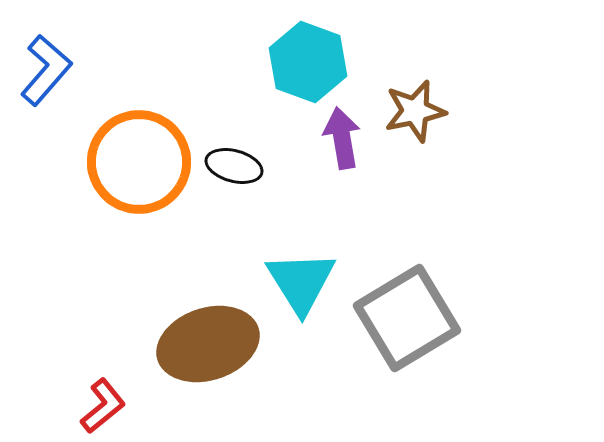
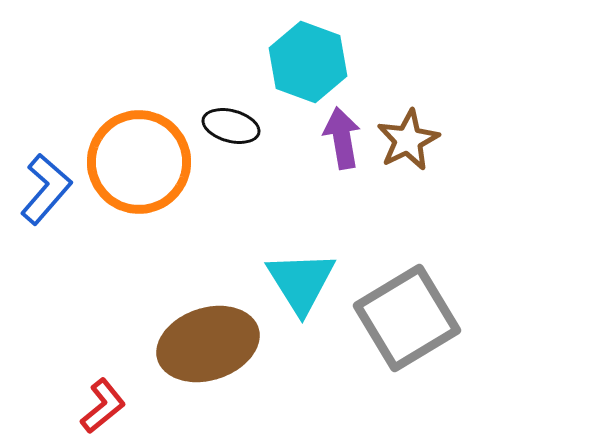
blue L-shape: moved 119 px down
brown star: moved 7 px left, 29 px down; rotated 14 degrees counterclockwise
black ellipse: moved 3 px left, 40 px up
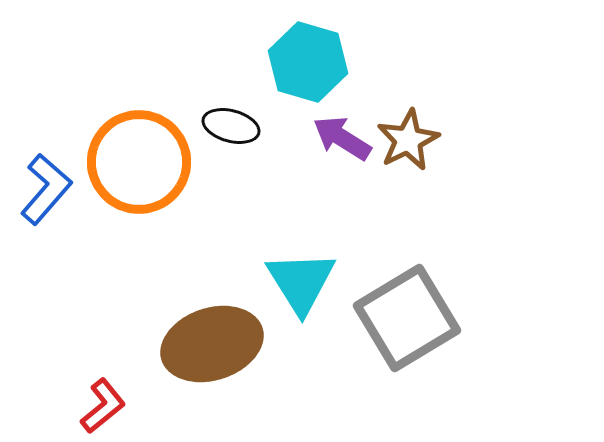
cyan hexagon: rotated 4 degrees counterclockwise
purple arrow: rotated 48 degrees counterclockwise
brown ellipse: moved 4 px right
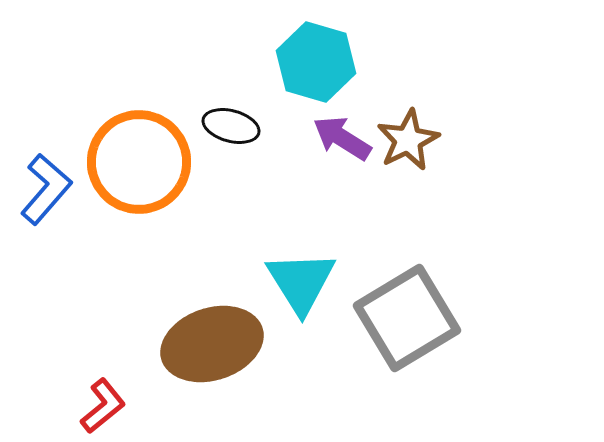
cyan hexagon: moved 8 px right
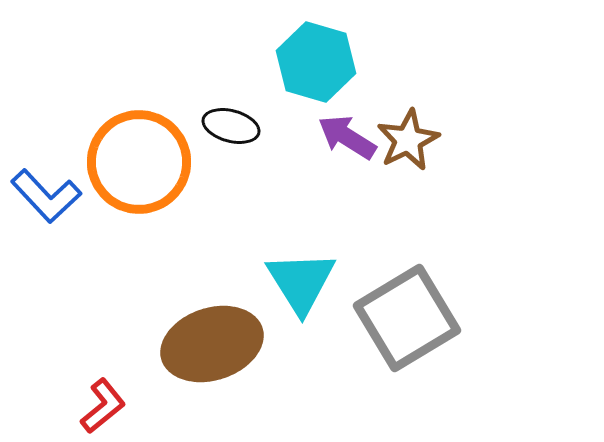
purple arrow: moved 5 px right, 1 px up
blue L-shape: moved 7 px down; rotated 96 degrees clockwise
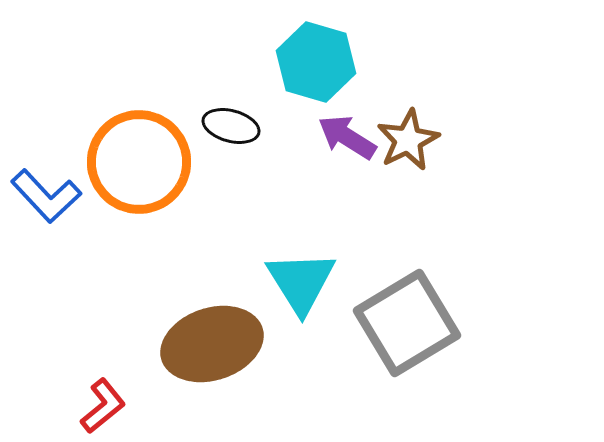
gray square: moved 5 px down
